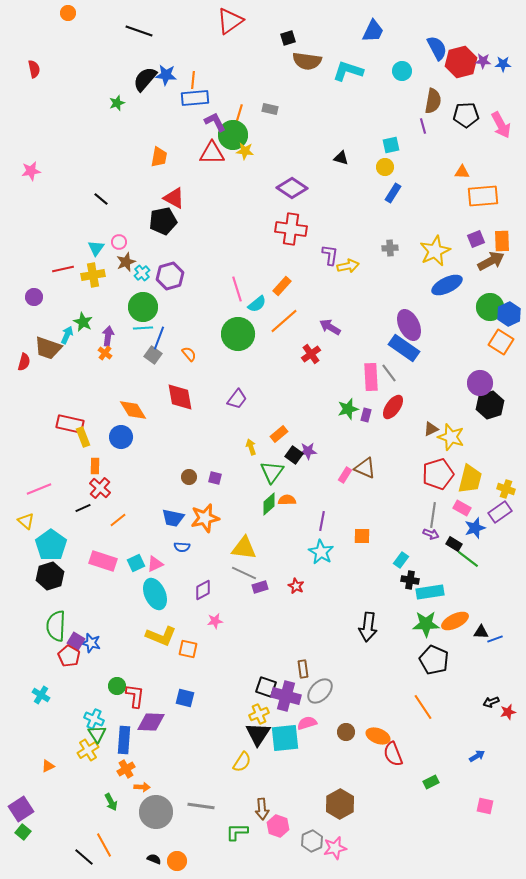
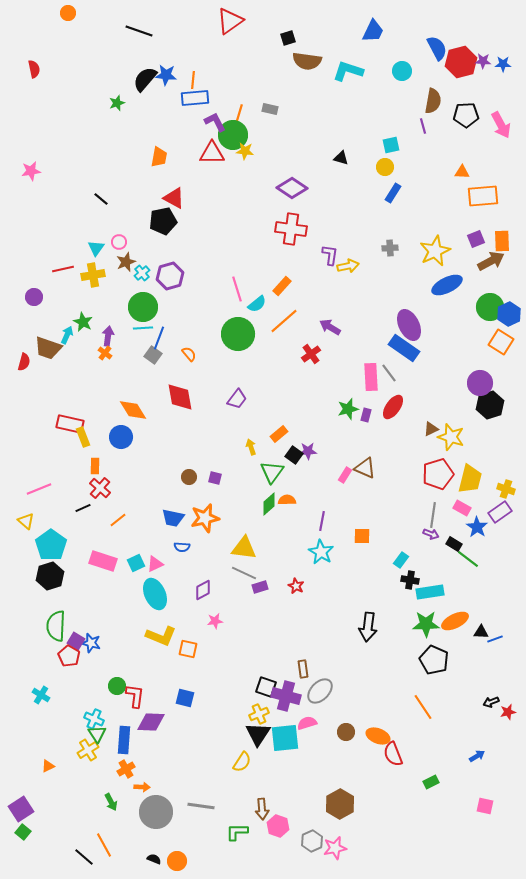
blue star at (475, 528): moved 2 px right, 1 px up; rotated 20 degrees counterclockwise
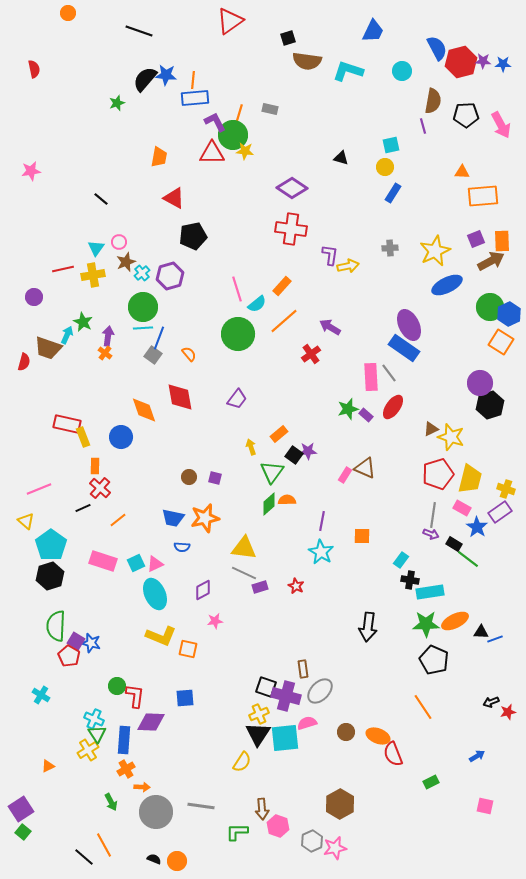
black pentagon at (163, 221): moved 30 px right, 15 px down
orange diamond at (133, 410): moved 11 px right; rotated 12 degrees clockwise
purple rectangle at (366, 415): rotated 64 degrees counterclockwise
red rectangle at (70, 424): moved 3 px left
blue square at (185, 698): rotated 18 degrees counterclockwise
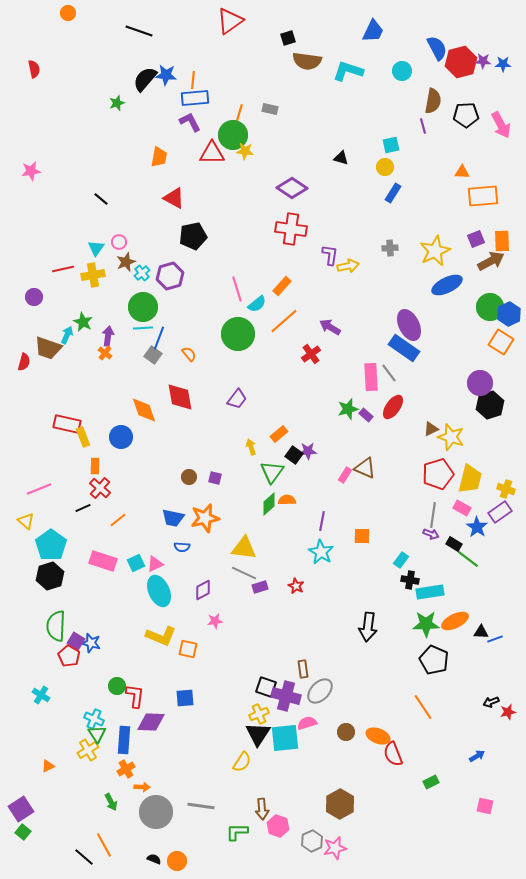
purple L-shape at (215, 122): moved 25 px left
cyan ellipse at (155, 594): moved 4 px right, 3 px up
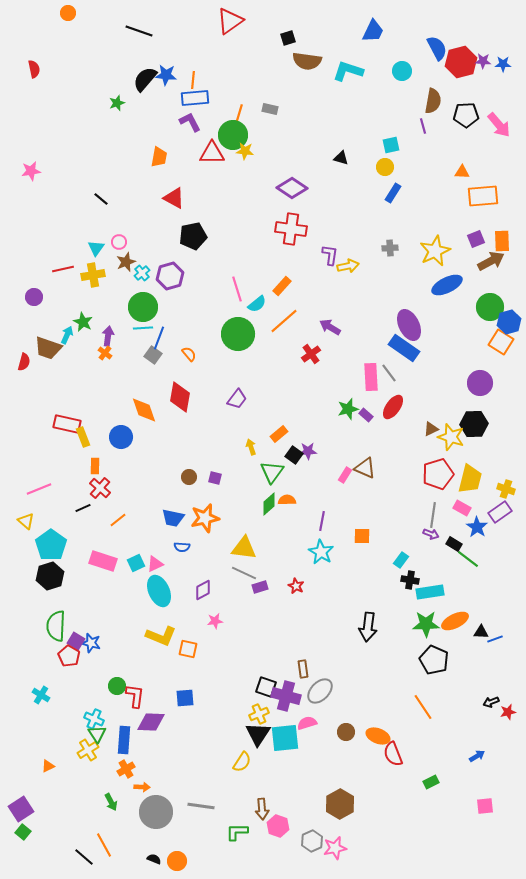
pink arrow at (501, 125): moved 2 px left; rotated 12 degrees counterclockwise
blue hexagon at (509, 314): moved 8 px down; rotated 10 degrees clockwise
red diamond at (180, 397): rotated 20 degrees clockwise
black hexagon at (490, 405): moved 16 px left, 19 px down; rotated 16 degrees clockwise
pink square at (485, 806): rotated 18 degrees counterclockwise
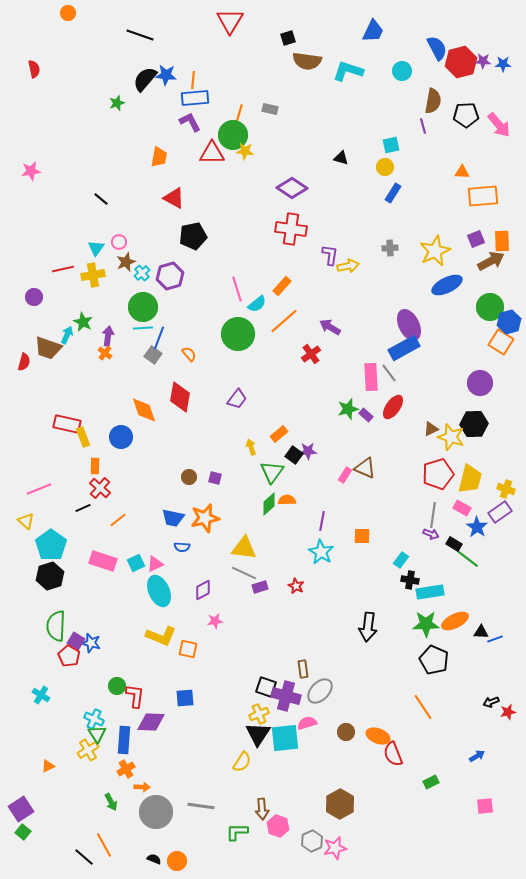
red triangle at (230, 21): rotated 24 degrees counterclockwise
black line at (139, 31): moved 1 px right, 4 px down
blue rectangle at (404, 348): rotated 64 degrees counterclockwise
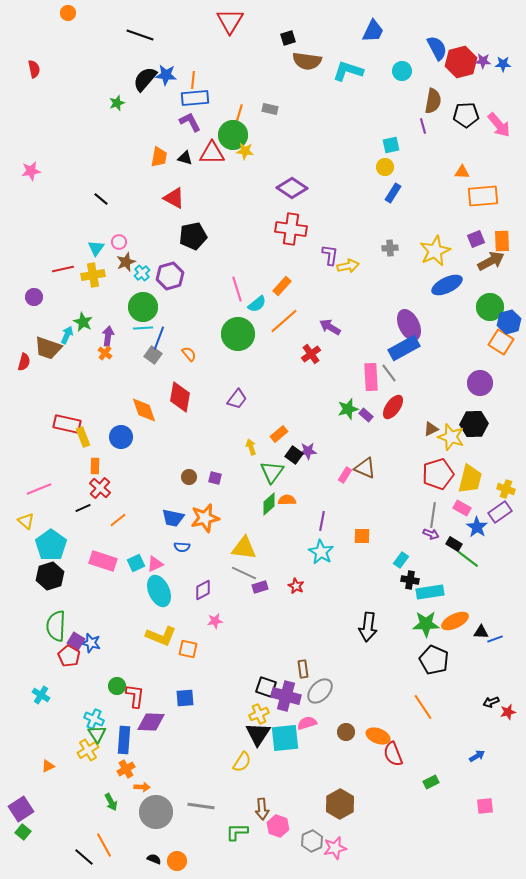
black triangle at (341, 158): moved 156 px left
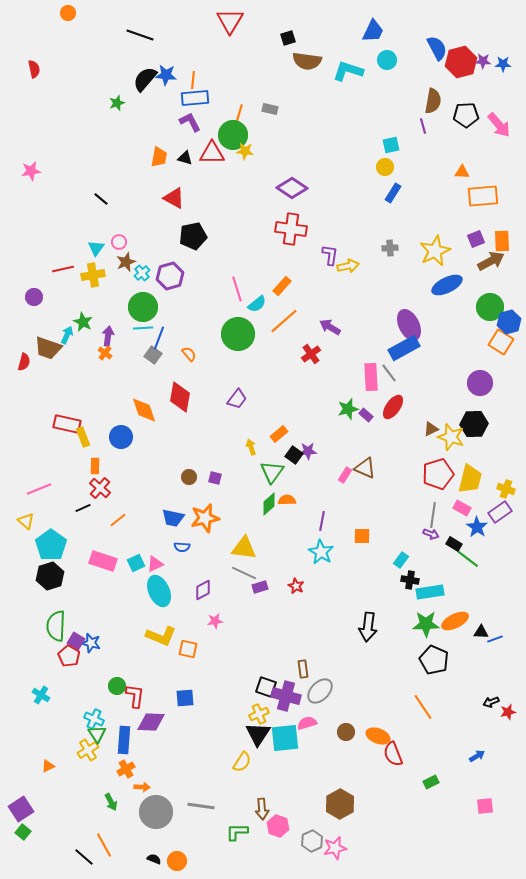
cyan circle at (402, 71): moved 15 px left, 11 px up
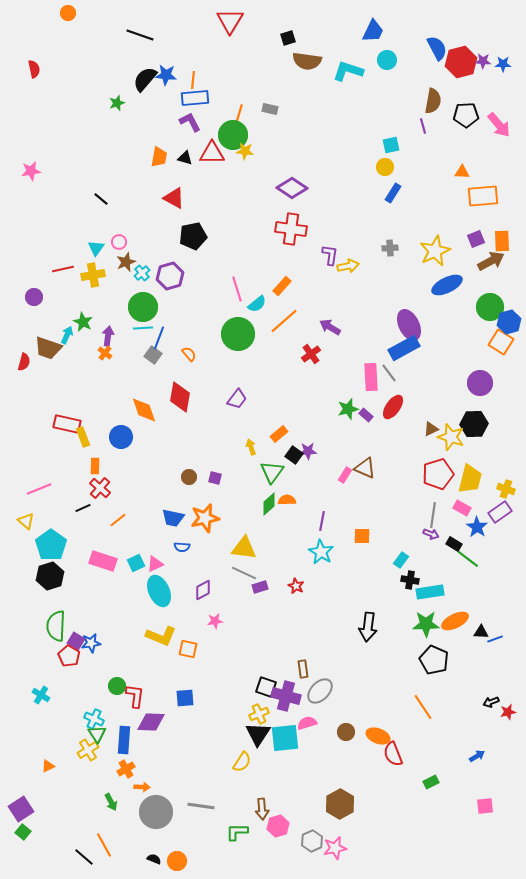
blue star at (91, 643): rotated 24 degrees counterclockwise
pink hexagon at (278, 826): rotated 25 degrees clockwise
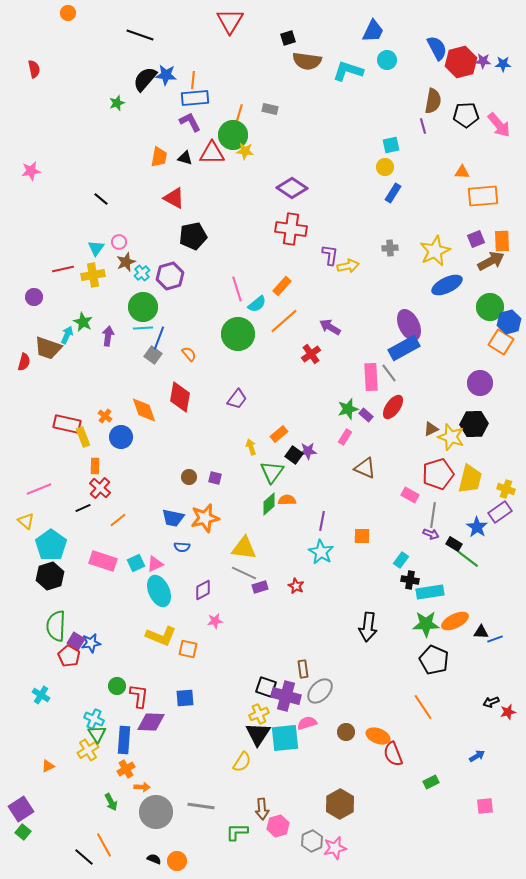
orange cross at (105, 353): moved 63 px down
pink rectangle at (345, 475): moved 38 px up
pink rectangle at (462, 508): moved 52 px left, 13 px up
red L-shape at (135, 696): moved 4 px right
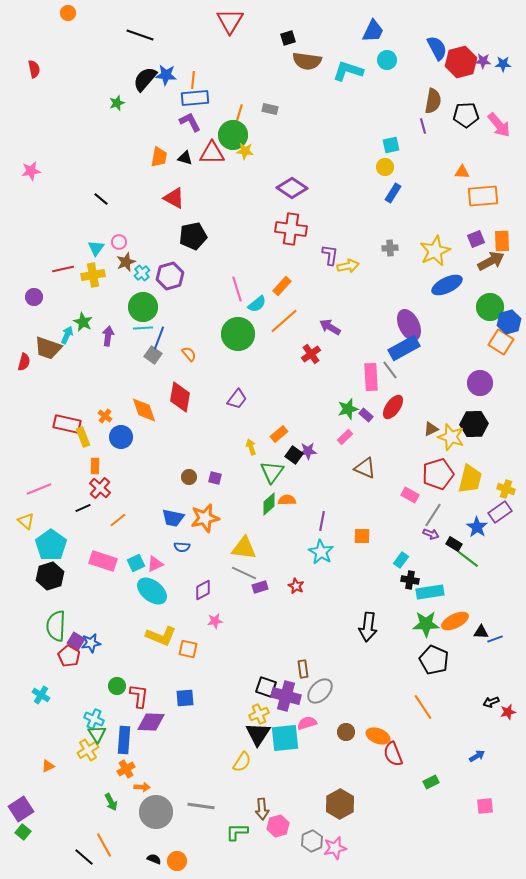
gray line at (389, 373): moved 1 px right, 3 px up
pink rectangle at (345, 437): rotated 14 degrees clockwise
gray line at (433, 515): rotated 25 degrees clockwise
cyan ellipse at (159, 591): moved 7 px left; rotated 28 degrees counterclockwise
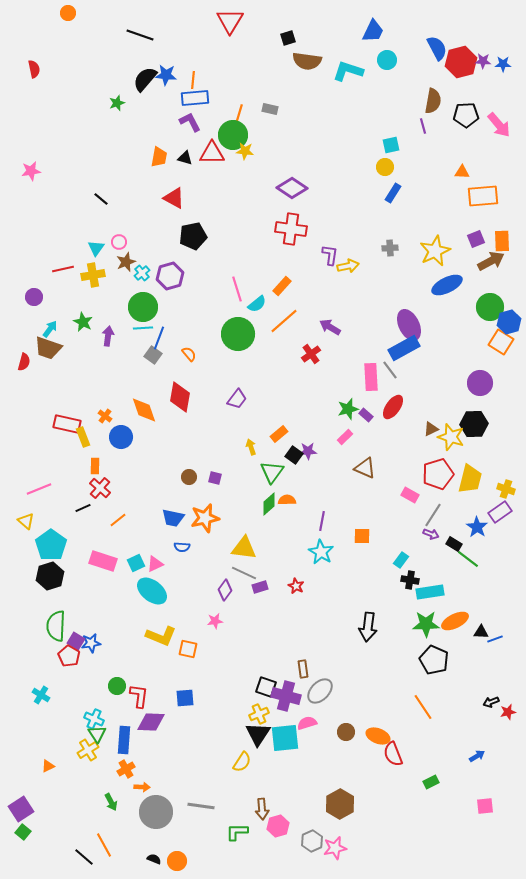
cyan arrow at (67, 335): moved 17 px left, 6 px up; rotated 12 degrees clockwise
purple diamond at (203, 590): moved 22 px right; rotated 25 degrees counterclockwise
